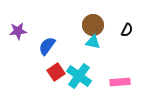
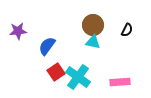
cyan cross: moved 1 px left, 1 px down
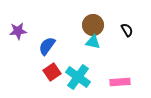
black semicircle: rotated 56 degrees counterclockwise
red square: moved 4 px left
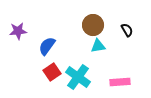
cyan triangle: moved 5 px right, 4 px down; rotated 21 degrees counterclockwise
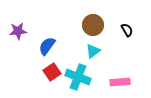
cyan triangle: moved 5 px left, 5 px down; rotated 28 degrees counterclockwise
cyan cross: rotated 15 degrees counterclockwise
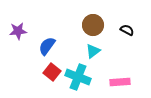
black semicircle: rotated 32 degrees counterclockwise
red square: rotated 18 degrees counterclockwise
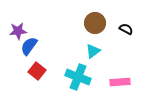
brown circle: moved 2 px right, 2 px up
black semicircle: moved 1 px left, 1 px up
blue semicircle: moved 18 px left
red square: moved 15 px left, 1 px up
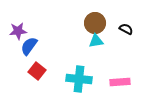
cyan triangle: moved 3 px right, 10 px up; rotated 28 degrees clockwise
cyan cross: moved 1 px right, 2 px down; rotated 15 degrees counterclockwise
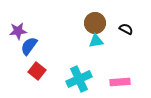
cyan cross: rotated 30 degrees counterclockwise
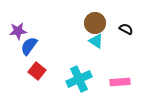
cyan triangle: rotated 42 degrees clockwise
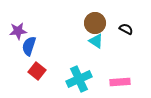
blue semicircle: rotated 18 degrees counterclockwise
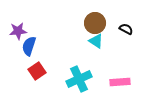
red square: rotated 18 degrees clockwise
